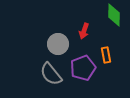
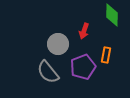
green diamond: moved 2 px left
orange rectangle: rotated 21 degrees clockwise
purple pentagon: moved 1 px up
gray semicircle: moved 3 px left, 2 px up
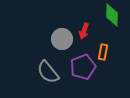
gray circle: moved 4 px right, 5 px up
orange rectangle: moved 3 px left, 3 px up
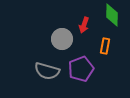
red arrow: moved 6 px up
orange rectangle: moved 2 px right, 6 px up
purple pentagon: moved 2 px left, 2 px down
gray semicircle: moved 1 px left, 1 px up; rotated 35 degrees counterclockwise
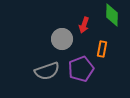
orange rectangle: moved 3 px left, 3 px down
gray semicircle: rotated 35 degrees counterclockwise
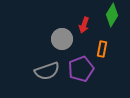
green diamond: rotated 30 degrees clockwise
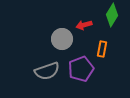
red arrow: rotated 56 degrees clockwise
